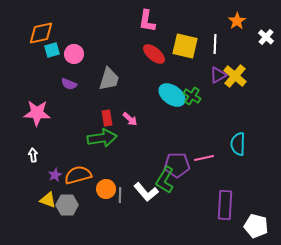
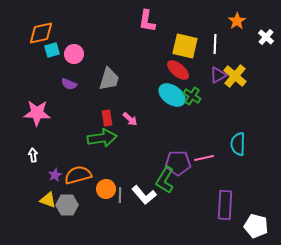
red ellipse: moved 24 px right, 16 px down
purple pentagon: moved 1 px right, 2 px up
white L-shape: moved 2 px left, 3 px down
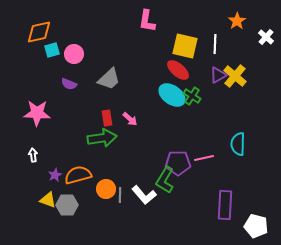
orange diamond: moved 2 px left, 1 px up
gray trapezoid: rotated 30 degrees clockwise
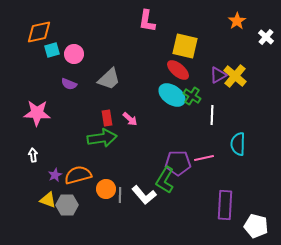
white line: moved 3 px left, 71 px down
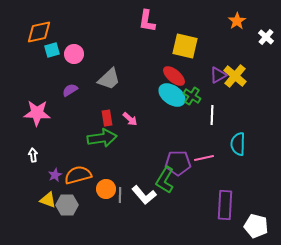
red ellipse: moved 4 px left, 6 px down
purple semicircle: moved 1 px right, 6 px down; rotated 126 degrees clockwise
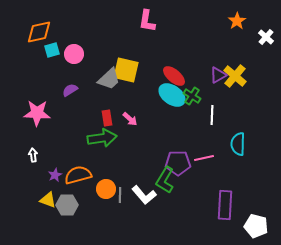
yellow square: moved 59 px left, 24 px down
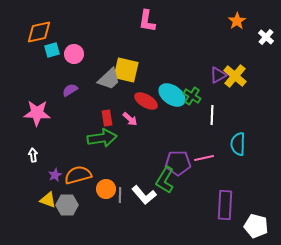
red ellipse: moved 28 px left, 25 px down; rotated 10 degrees counterclockwise
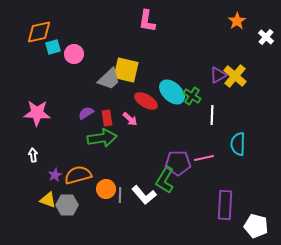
cyan square: moved 1 px right, 3 px up
purple semicircle: moved 16 px right, 23 px down
cyan ellipse: moved 3 px up; rotated 8 degrees clockwise
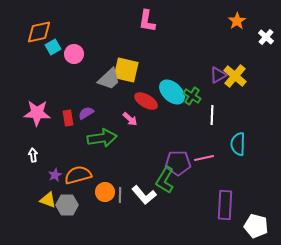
cyan square: rotated 14 degrees counterclockwise
red rectangle: moved 39 px left
orange circle: moved 1 px left, 3 px down
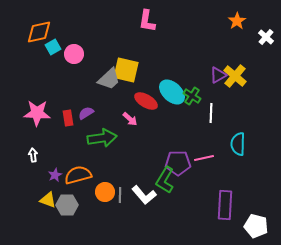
white line: moved 1 px left, 2 px up
